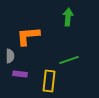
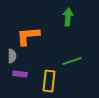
gray semicircle: moved 2 px right
green line: moved 3 px right, 1 px down
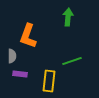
orange L-shape: rotated 65 degrees counterclockwise
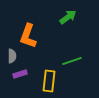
green arrow: rotated 48 degrees clockwise
purple rectangle: rotated 24 degrees counterclockwise
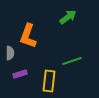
gray semicircle: moved 2 px left, 3 px up
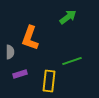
orange L-shape: moved 2 px right, 2 px down
gray semicircle: moved 1 px up
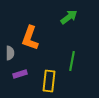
green arrow: moved 1 px right
gray semicircle: moved 1 px down
green line: rotated 60 degrees counterclockwise
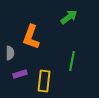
orange L-shape: moved 1 px right, 1 px up
yellow rectangle: moved 5 px left
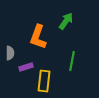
green arrow: moved 3 px left, 4 px down; rotated 18 degrees counterclockwise
orange L-shape: moved 7 px right
purple rectangle: moved 6 px right, 7 px up
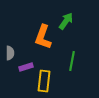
orange L-shape: moved 5 px right
